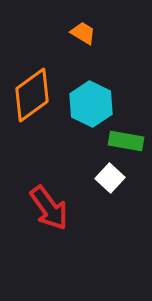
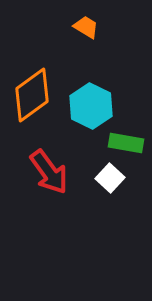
orange trapezoid: moved 3 px right, 6 px up
cyan hexagon: moved 2 px down
green rectangle: moved 2 px down
red arrow: moved 36 px up
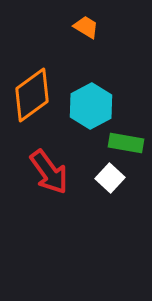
cyan hexagon: rotated 6 degrees clockwise
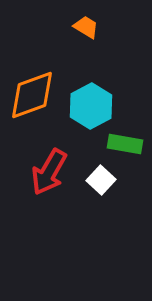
orange diamond: rotated 16 degrees clockwise
green rectangle: moved 1 px left, 1 px down
red arrow: rotated 66 degrees clockwise
white square: moved 9 px left, 2 px down
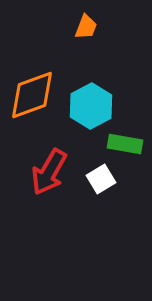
orange trapezoid: rotated 80 degrees clockwise
white square: moved 1 px up; rotated 16 degrees clockwise
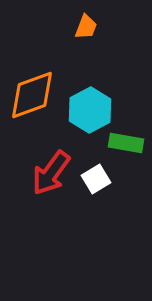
cyan hexagon: moved 1 px left, 4 px down
green rectangle: moved 1 px right, 1 px up
red arrow: moved 2 px right, 1 px down; rotated 6 degrees clockwise
white square: moved 5 px left
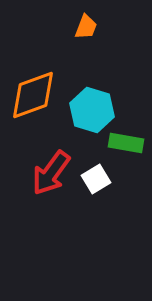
orange diamond: moved 1 px right
cyan hexagon: moved 2 px right; rotated 15 degrees counterclockwise
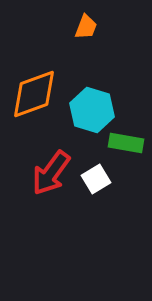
orange diamond: moved 1 px right, 1 px up
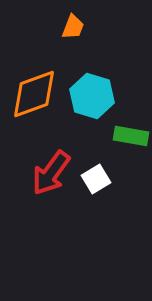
orange trapezoid: moved 13 px left
cyan hexagon: moved 14 px up
green rectangle: moved 5 px right, 7 px up
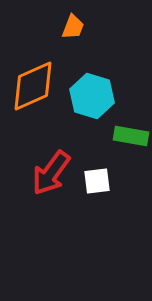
orange diamond: moved 1 px left, 8 px up; rotated 4 degrees counterclockwise
white square: moved 1 px right, 2 px down; rotated 24 degrees clockwise
